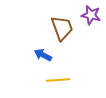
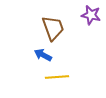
brown trapezoid: moved 9 px left
yellow line: moved 1 px left, 3 px up
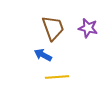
purple star: moved 3 px left, 13 px down
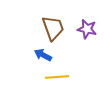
purple star: moved 1 px left, 1 px down
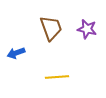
brown trapezoid: moved 2 px left
blue arrow: moved 27 px left, 2 px up; rotated 48 degrees counterclockwise
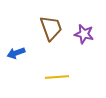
purple star: moved 3 px left, 5 px down
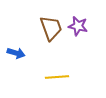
purple star: moved 6 px left, 8 px up
blue arrow: rotated 144 degrees counterclockwise
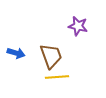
brown trapezoid: moved 28 px down
